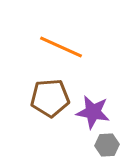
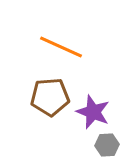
brown pentagon: moved 1 px up
purple star: rotated 12 degrees clockwise
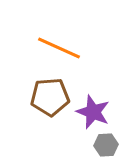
orange line: moved 2 px left, 1 px down
gray hexagon: moved 1 px left
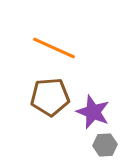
orange line: moved 5 px left
gray hexagon: moved 1 px left
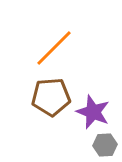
orange line: rotated 69 degrees counterclockwise
brown pentagon: moved 1 px right
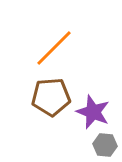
gray hexagon: rotated 10 degrees clockwise
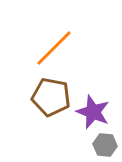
brown pentagon: rotated 15 degrees clockwise
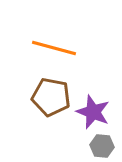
orange line: rotated 60 degrees clockwise
gray hexagon: moved 3 px left, 1 px down
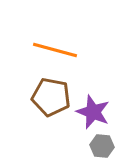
orange line: moved 1 px right, 2 px down
